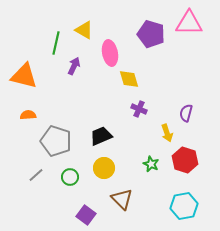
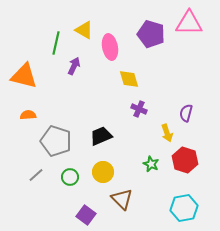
pink ellipse: moved 6 px up
yellow circle: moved 1 px left, 4 px down
cyan hexagon: moved 2 px down
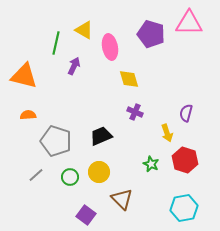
purple cross: moved 4 px left, 3 px down
yellow circle: moved 4 px left
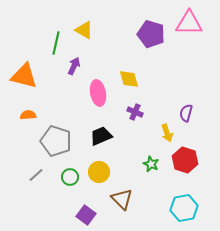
pink ellipse: moved 12 px left, 46 px down
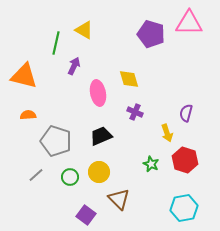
brown triangle: moved 3 px left
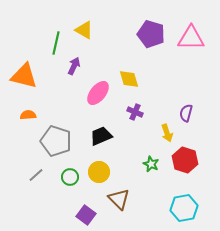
pink triangle: moved 2 px right, 15 px down
pink ellipse: rotated 50 degrees clockwise
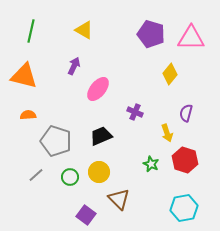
green line: moved 25 px left, 12 px up
yellow diamond: moved 41 px right, 5 px up; rotated 55 degrees clockwise
pink ellipse: moved 4 px up
